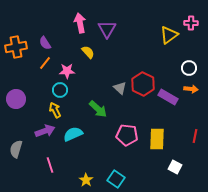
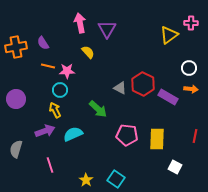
purple semicircle: moved 2 px left
orange line: moved 3 px right, 3 px down; rotated 64 degrees clockwise
gray triangle: rotated 16 degrees counterclockwise
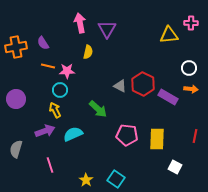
yellow triangle: rotated 30 degrees clockwise
yellow semicircle: rotated 56 degrees clockwise
gray triangle: moved 2 px up
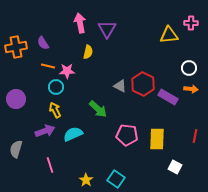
cyan circle: moved 4 px left, 3 px up
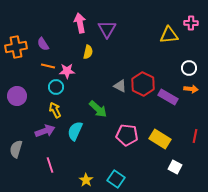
purple semicircle: moved 1 px down
purple circle: moved 1 px right, 3 px up
cyan semicircle: moved 2 px right, 3 px up; rotated 42 degrees counterclockwise
yellow rectangle: moved 3 px right; rotated 60 degrees counterclockwise
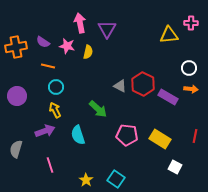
purple semicircle: moved 2 px up; rotated 24 degrees counterclockwise
pink star: moved 25 px up; rotated 14 degrees clockwise
cyan semicircle: moved 3 px right, 4 px down; rotated 42 degrees counterclockwise
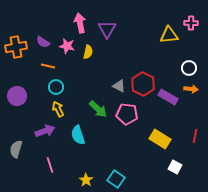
gray triangle: moved 1 px left
yellow arrow: moved 3 px right, 1 px up
pink pentagon: moved 21 px up
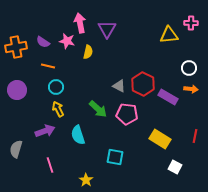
pink star: moved 5 px up
purple circle: moved 6 px up
cyan square: moved 1 px left, 22 px up; rotated 24 degrees counterclockwise
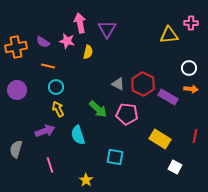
gray triangle: moved 1 px left, 2 px up
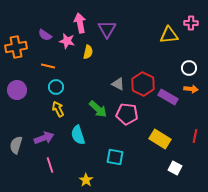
purple semicircle: moved 2 px right, 7 px up
purple arrow: moved 1 px left, 7 px down
gray semicircle: moved 4 px up
white square: moved 1 px down
